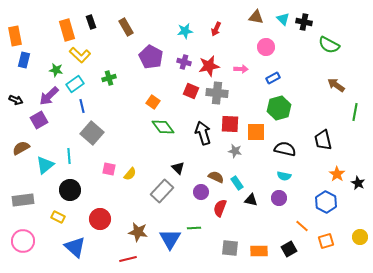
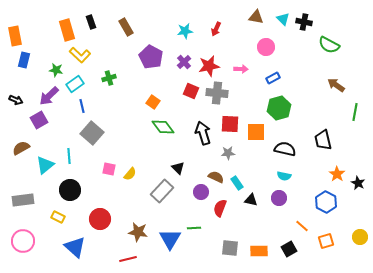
purple cross at (184, 62): rotated 32 degrees clockwise
gray star at (235, 151): moved 7 px left, 2 px down; rotated 16 degrees counterclockwise
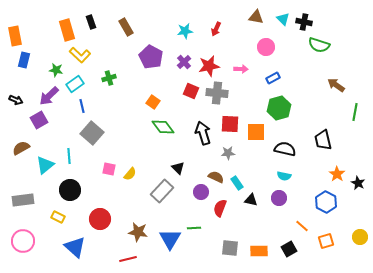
green semicircle at (329, 45): moved 10 px left; rotated 10 degrees counterclockwise
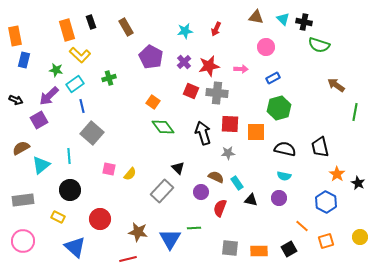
black trapezoid at (323, 140): moved 3 px left, 7 px down
cyan triangle at (45, 165): moved 4 px left
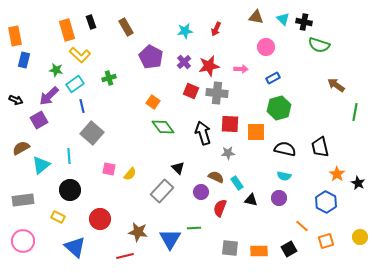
red line at (128, 259): moved 3 px left, 3 px up
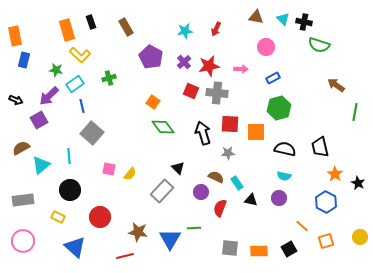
orange star at (337, 174): moved 2 px left
red circle at (100, 219): moved 2 px up
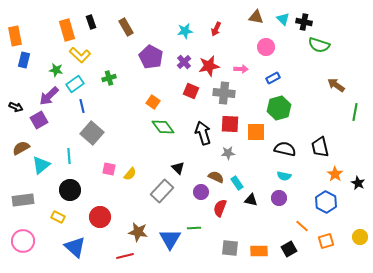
gray cross at (217, 93): moved 7 px right
black arrow at (16, 100): moved 7 px down
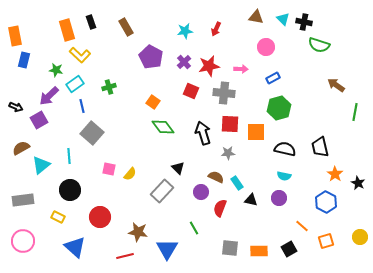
green cross at (109, 78): moved 9 px down
green line at (194, 228): rotated 64 degrees clockwise
blue triangle at (170, 239): moved 3 px left, 10 px down
